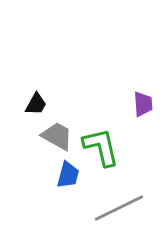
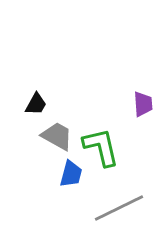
blue trapezoid: moved 3 px right, 1 px up
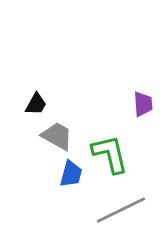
green L-shape: moved 9 px right, 7 px down
gray line: moved 2 px right, 2 px down
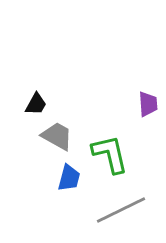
purple trapezoid: moved 5 px right
blue trapezoid: moved 2 px left, 4 px down
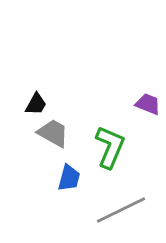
purple trapezoid: rotated 64 degrees counterclockwise
gray trapezoid: moved 4 px left, 3 px up
green L-shape: moved 7 px up; rotated 36 degrees clockwise
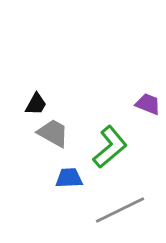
green L-shape: rotated 27 degrees clockwise
blue trapezoid: rotated 108 degrees counterclockwise
gray line: moved 1 px left
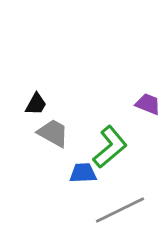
blue trapezoid: moved 14 px right, 5 px up
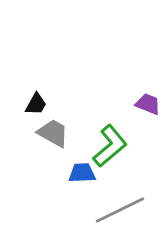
green L-shape: moved 1 px up
blue trapezoid: moved 1 px left
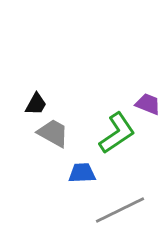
green L-shape: moved 7 px right, 13 px up; rotated 6 degrees clockwise
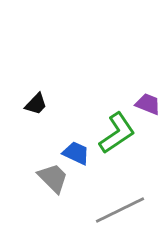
black trapezoid: rotated 15 degrees clockwise
gray trapezoid: moved 45 px down; rotated 16 degrees clockwise
blue trapezoid: moved 6 px left, 20 px up; rotated 28 degrees clockwise
